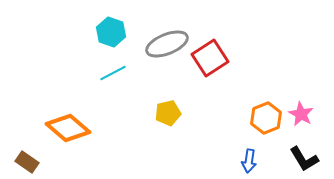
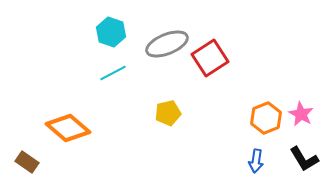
blue arrow: moved 7 px right
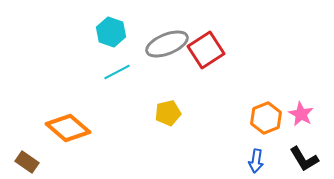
red square: moved 4 px left, 8 px up
cyan line: moved 4 px right, 1 px up
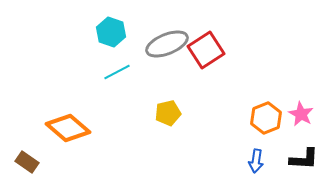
black L-shape: rotated 56 degrees counterclockwise
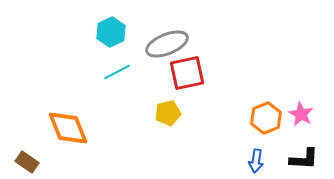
cyan hexagon: rotated 16 degrees clockwise
red square: moved 19 px left, 23 px down; rotated 21 degrees clockwise
orange diamond: rotated 27 degrees clockwise
